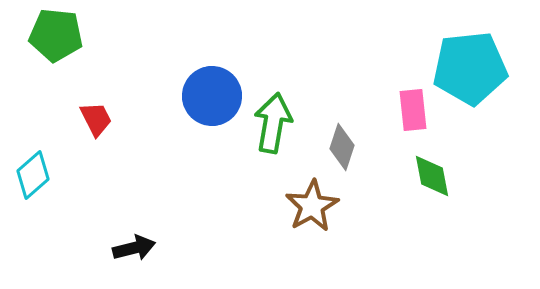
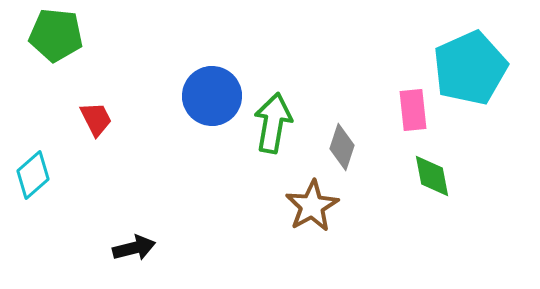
cyan pentagon: rotated 18 degrees counterclockwise
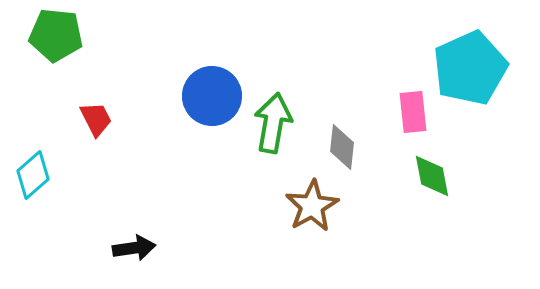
pink rectangle: moved 2 px down
gray diamond: rotated 12 degrees counterclockwise
black arrow: rotated 6 degrees clockwise
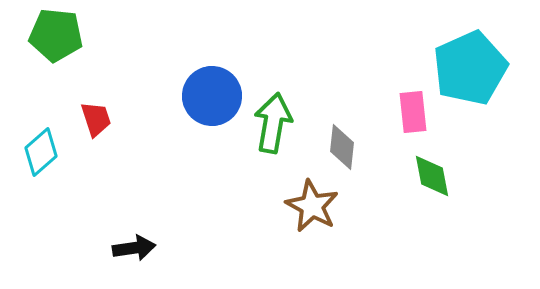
red trapezoid: rotated 9 degrees clockwise
cyan diamond: moved 8 px right, 23 px up
brown star: rotated 14 degrees counterclockwise
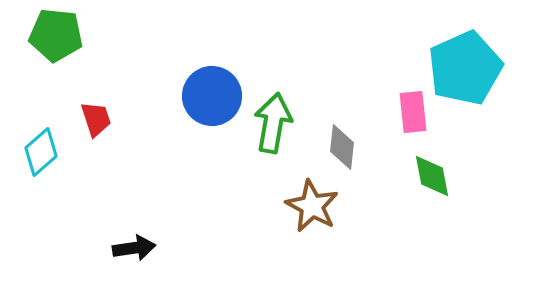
cyan pentagon: moved 5 px left
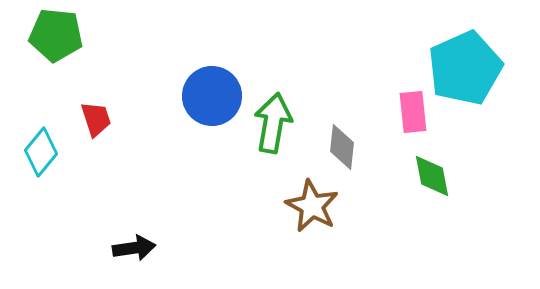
cyan diamond: rotated 9 degrees counterclockwise
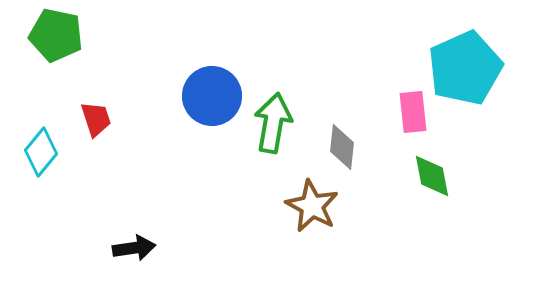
green pentagon: rotated 6 degrees clockwise
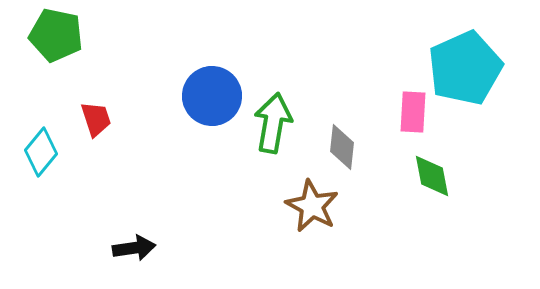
pink rectangle: rotated 9 degrees clockwise
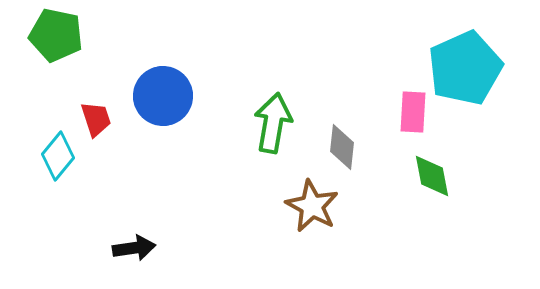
blue circle: moved 49 px left
cyan diamond: moved 17 px right, 4 px down
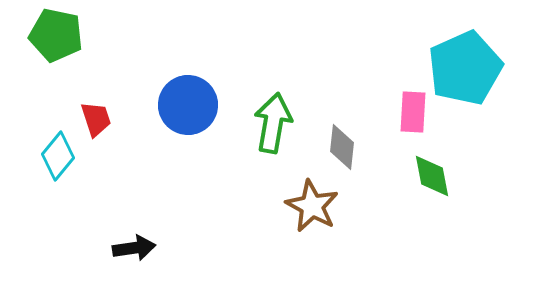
blue circle: moved 25 px right, 9 px down
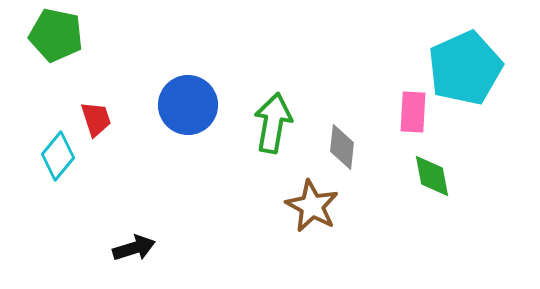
black arrow: rotated 9 degrees counterclockwise
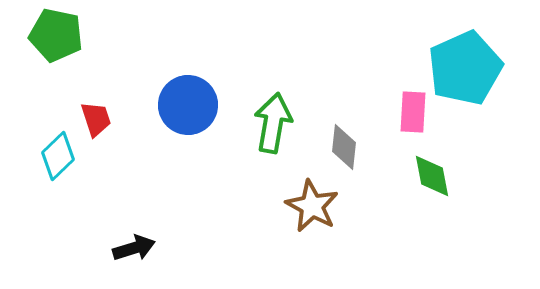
gray diamond: moved 2 px right
cyan diamond: rotated 6 degrees clockwise
